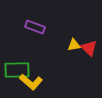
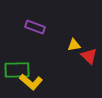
red triangle: moved 8 px down
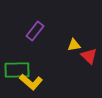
purple rectangle: moved 4 px down; rotated 72 degrees counterclockwise
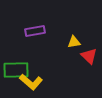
purple rectangle: rotated 42 degrees clockwise
yellow triangle: moved 3 px up
green rectangle: moved 1 px left
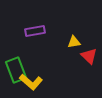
green rectangle: rotated 70 degrees clockwise
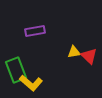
yellow triangle: moved 10 px down
yellow L-shape: moved 1 px down
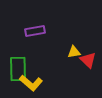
red triangle: moved 1 px left, 4 px down
green rectangle: moved 2 px right, 1 px up; rotated 20 degrees clockwise
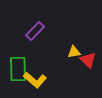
purple rectangle: rotated 36 degrees counterclockwise
yellow L-shape: moved 4 px right, 3 px up
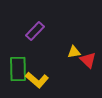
yellow L-shape: moved 2 px right
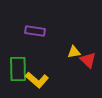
purple rectangle: rotated 54 degrees clockwise
